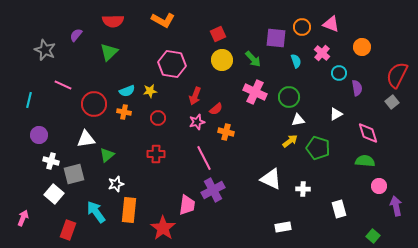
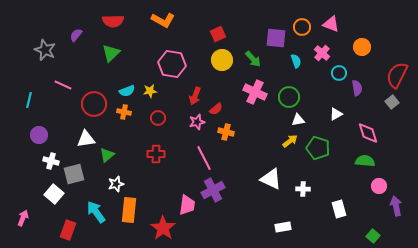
green triangle at (109, 52): moved 2 px right, 1 px down
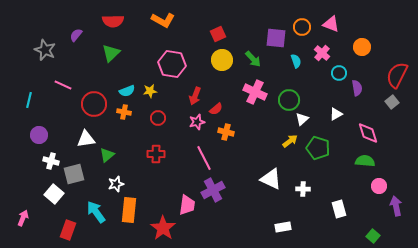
green circle at (289, 97): moved 3 px down
white triangle at (298, 120): moved 4 px right, 1 px up; rotated 32 degrees counterclockwise
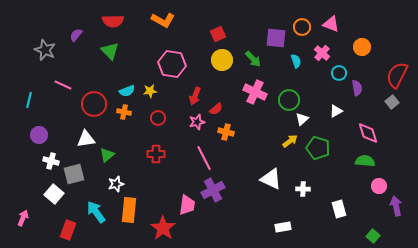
green triangle at (111, 53): moved 1 px left, 2 px up; rotated 30 degrees counterclockwise
white triangle at (336, 114): moved 3 px up
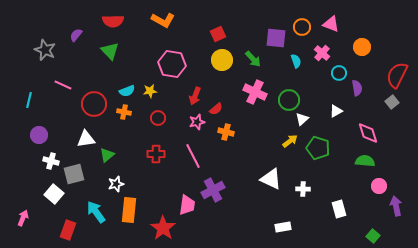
pink line at (204, 158): moved 11 px left, 2 px up
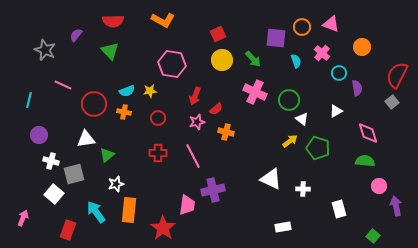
white triangle at (302, 119): rotated 40 degrees counterclockwise
red cross at (156, 154): moved 2 px right, 1 px up
purple cross at (213, 190): rotated 15 degrees clockwise
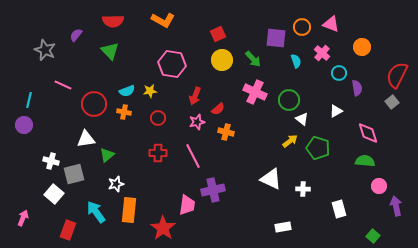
red semicircle at (216, 109): moved 2 px right
purple circle at (39, 135): moved 15 px left, 10 px up
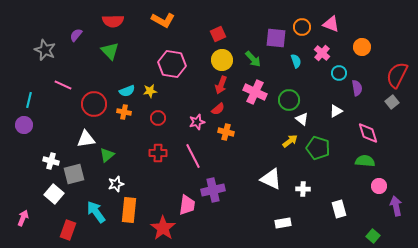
red arrow at (195, 96): moved 26 px right, 11 px up
white rectangle at (283, 227): moved 4 px up
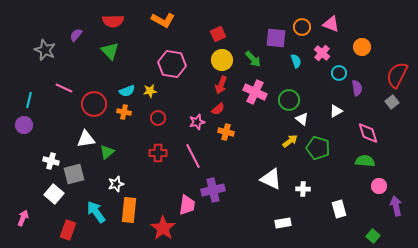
pink line at (63, 85): moved 1 px right, 3 px down
green triangle at (107, 155): moved 3 px up
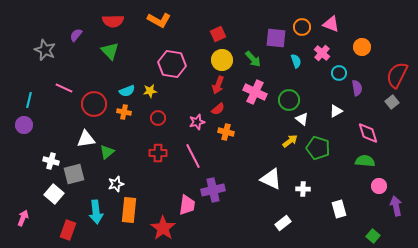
orange L-shape at (163, 20): moved 4 px left
red arrow at (221, 85): moved 3 px left
cyan arrow at (96, 212): rotated 150 degrees counterclockwise
white rectangle at (283, 223): rotated 28 degrees counterclockwise
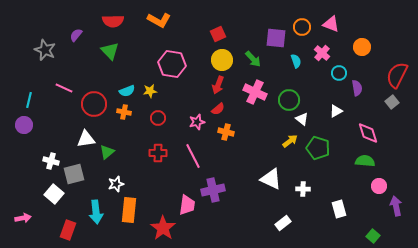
pink arrow at (23, 218): rotated 56 degrees clockwise
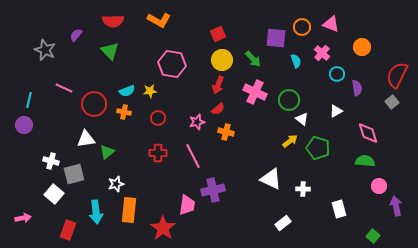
cyan circle at (339, 73): moved 2 px left, 1 px down
